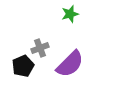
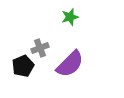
green star: moved 3 px down
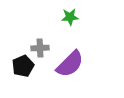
green star: rotated 12 degrees clockwise
gray cross: rotated 18 degrees clockwise
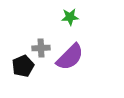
gray cross: moved 1 px right
purple semicircle: moved 7 px up
